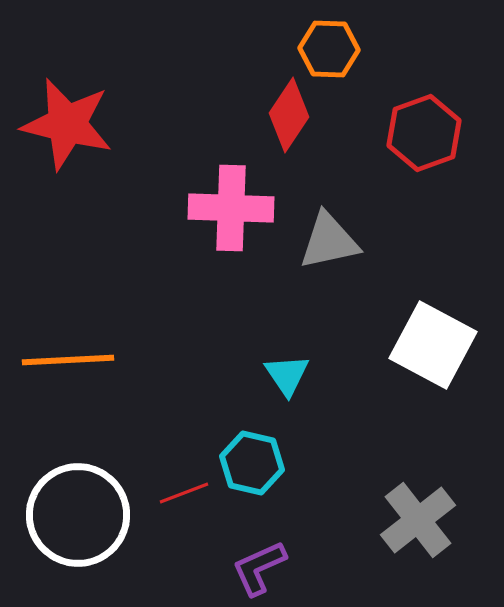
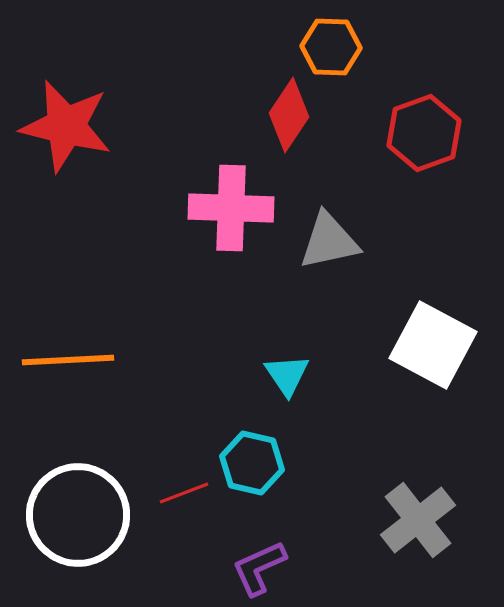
orange hexagon: moved 2 px right, 2 px up
red star: moved 1 px left, 2 px down
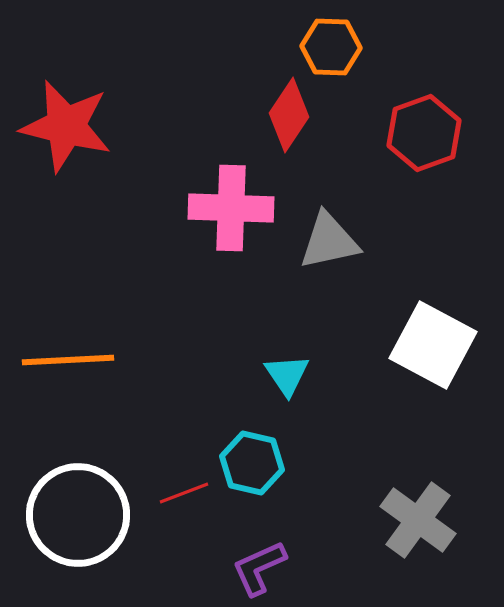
gray cross: rotated 16 degrees counterclockwise
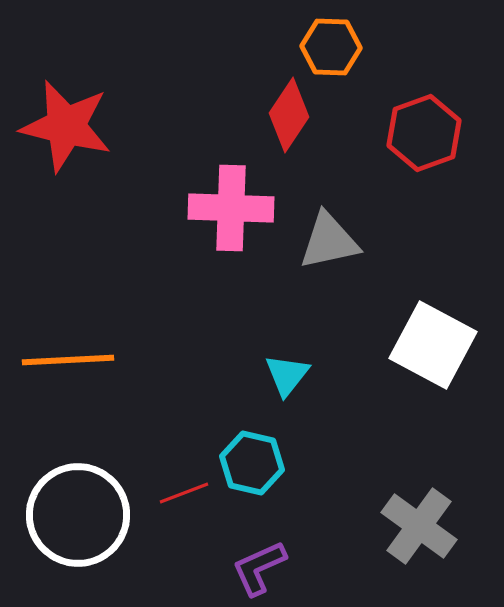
cyan triangle: rotated 12 degrees clockwise
gray cross: moved 1 px right, 6 px down
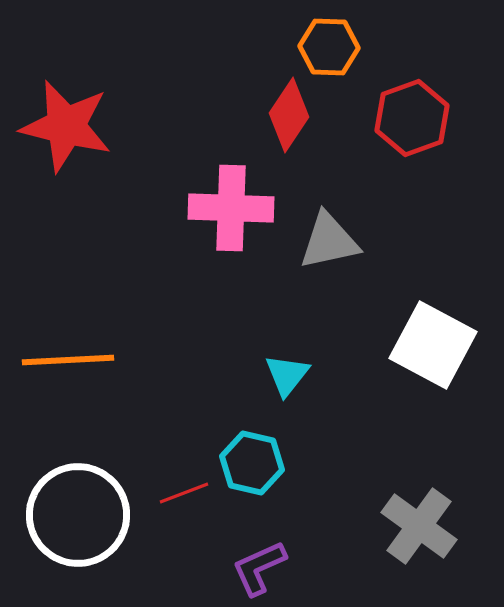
orange hexagon: moved 2 px left
red hexagon: moved 12 px left, 15 px up
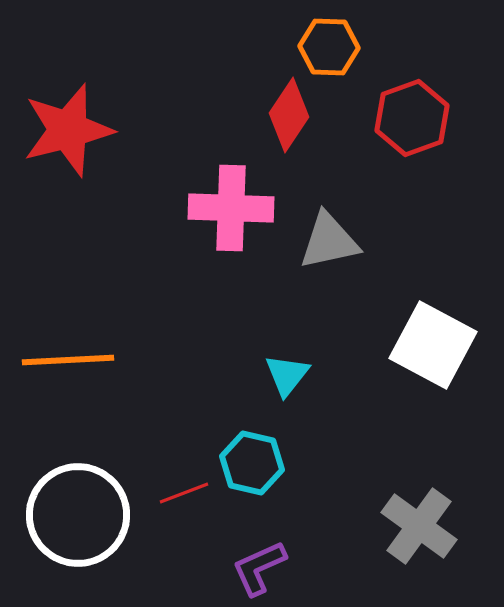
red star: moved 2 px right, 4 px down; rotated 28 degrees counterclockwise
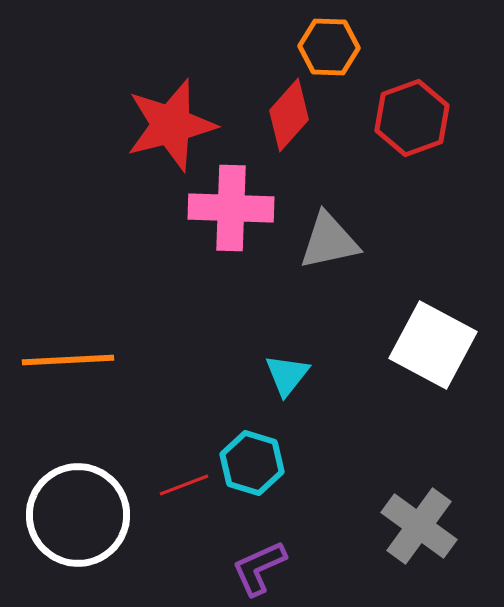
red diamond: rotated 8 degrees clockwise
red star: moved 103 px right, 5 px up
cyan hexagon: rotated 4 degrees clockwise
red line: moved 8 px up
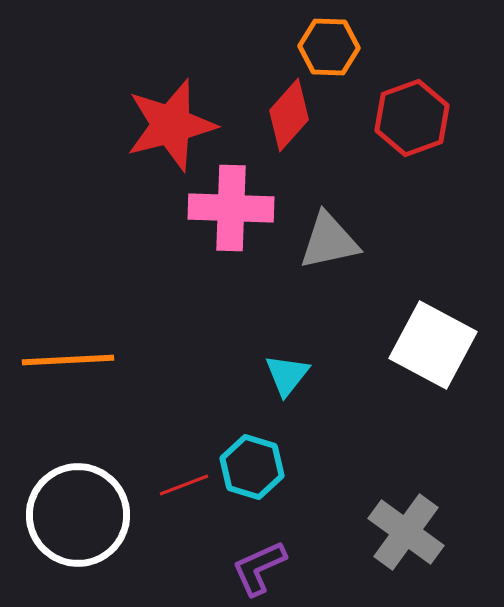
cyan hexagon: moved 4 px down
gray cross: moved 13 px left, 6 px down
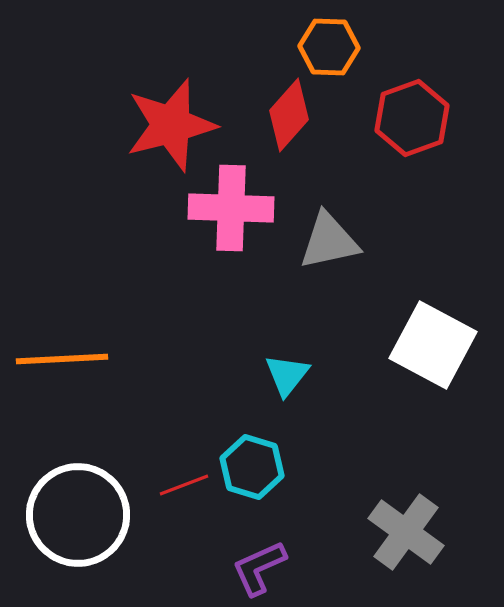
orange line: moved 6 px left, 1 px up
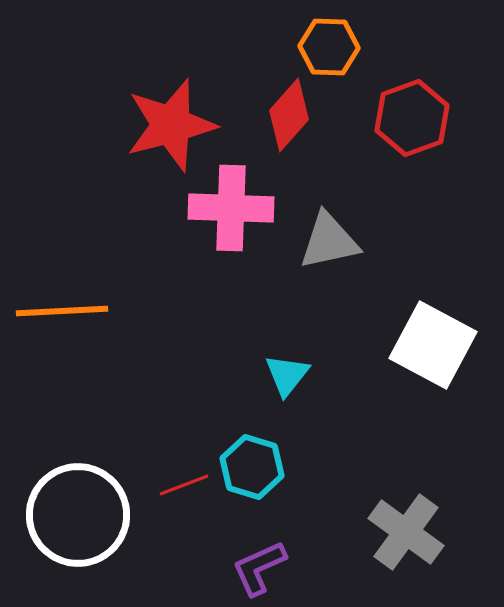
orange line: moved 48 px up
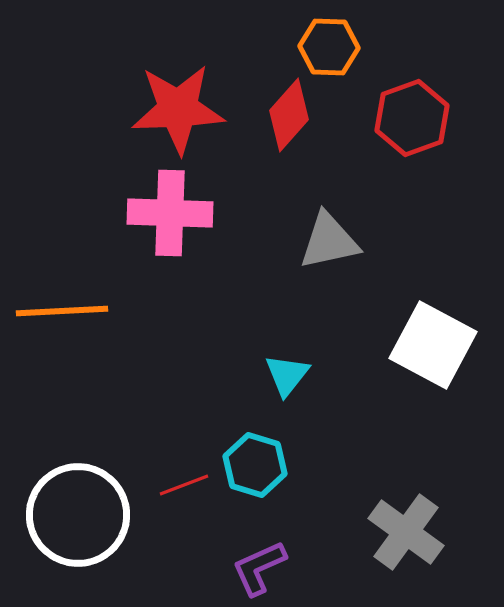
red star: moved 7 px right, 16 px up; rotated 12 degrees clockwise
pink cross: moved 61 px left, 5 px down
cyan hexagon: moved 3 px right, 2 px up
